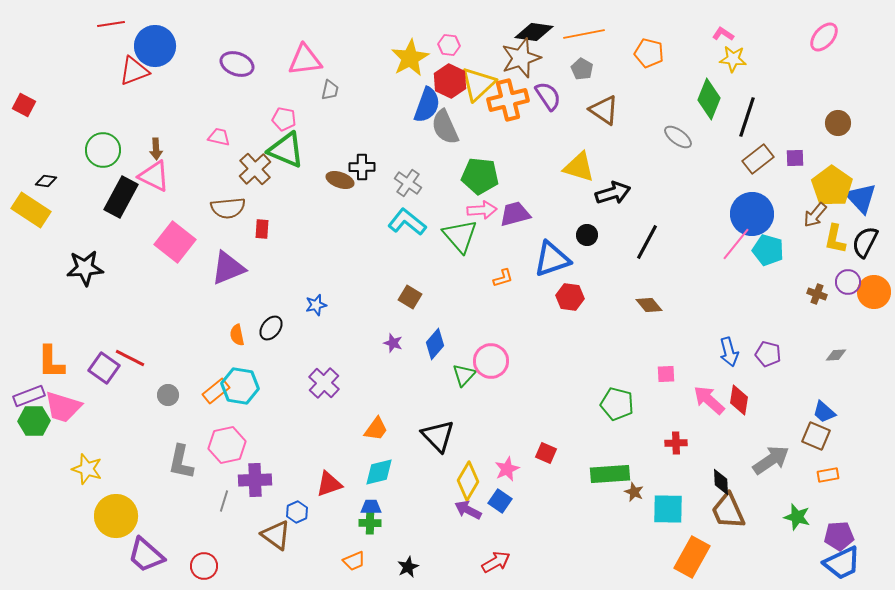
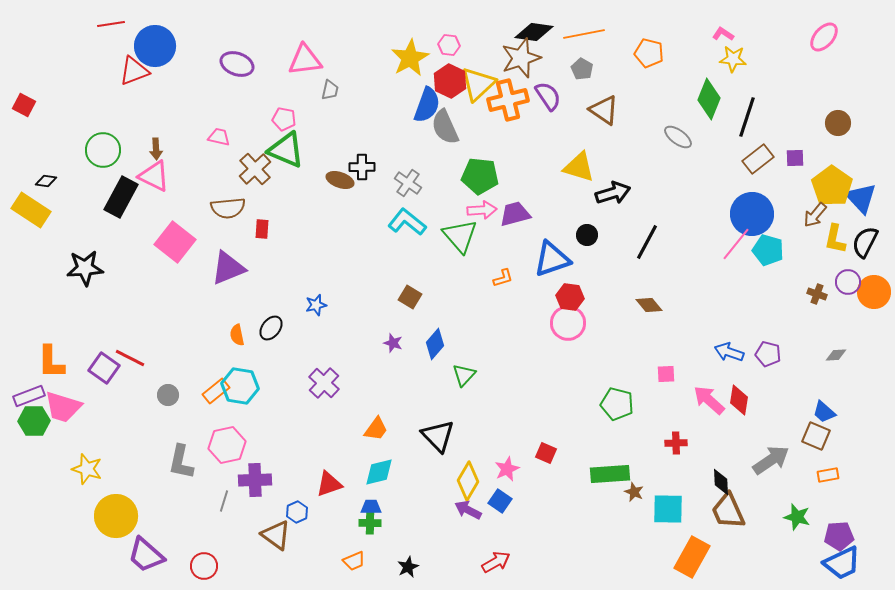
blue arrow at (729, 352): rotated 124 degrees clockwise
pink circle at (491, 361): moved 77 px right, 38 px up
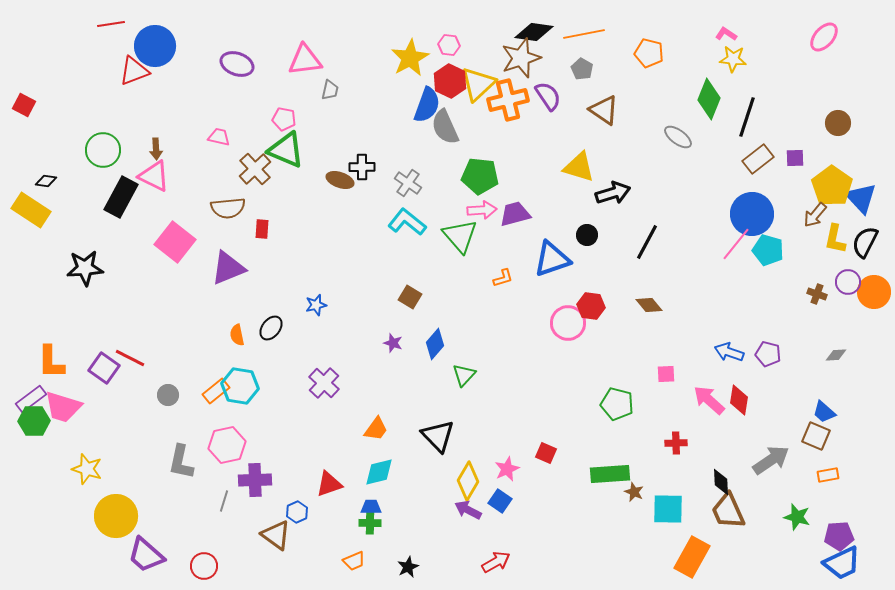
pink L-shape at (723, 34): moved 3 px right
red hexagon at (570, 297): moved 21 px right, 9 px down
purple rectangle at (29, 396): moved 2 px right, 3 px down; rotated 16 degrees counterclockwise
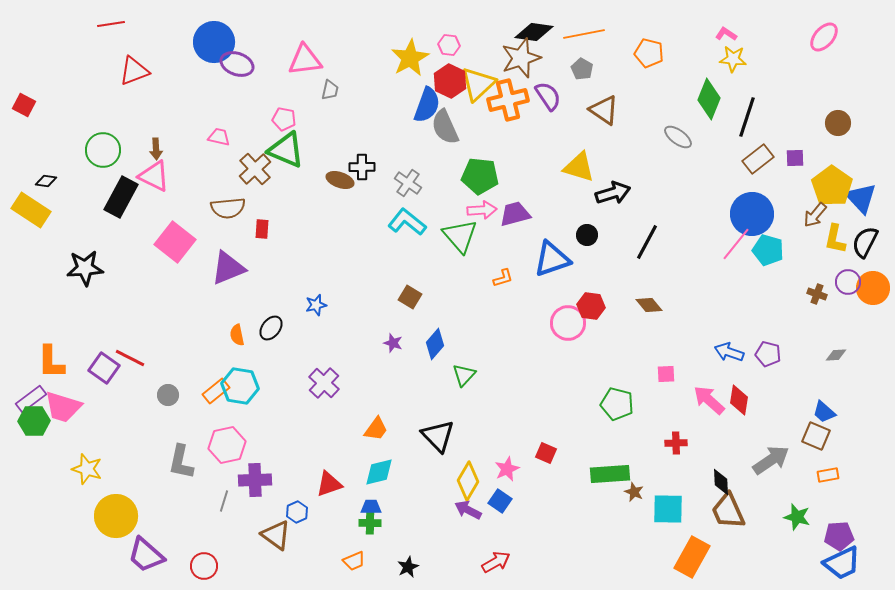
blue circle at (155, 46): moved 59 px right, 4 px up
orange circle at (874, 292): moved 1 px left, 4 px up
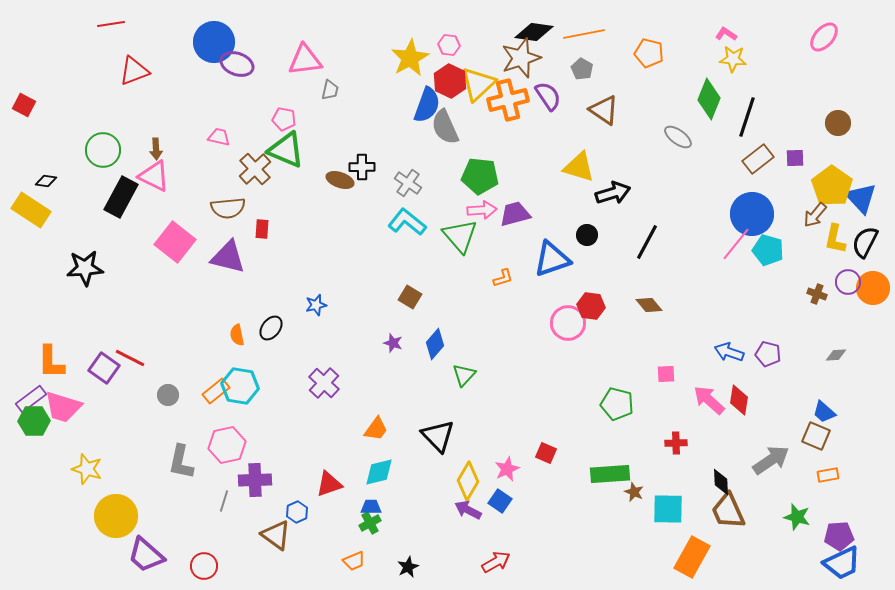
purple triangle at (228, 268): moved 11 px up; rotated 36 degrees clockwise
green cross at (370, 523): rotated 30 degrees counterclockwise
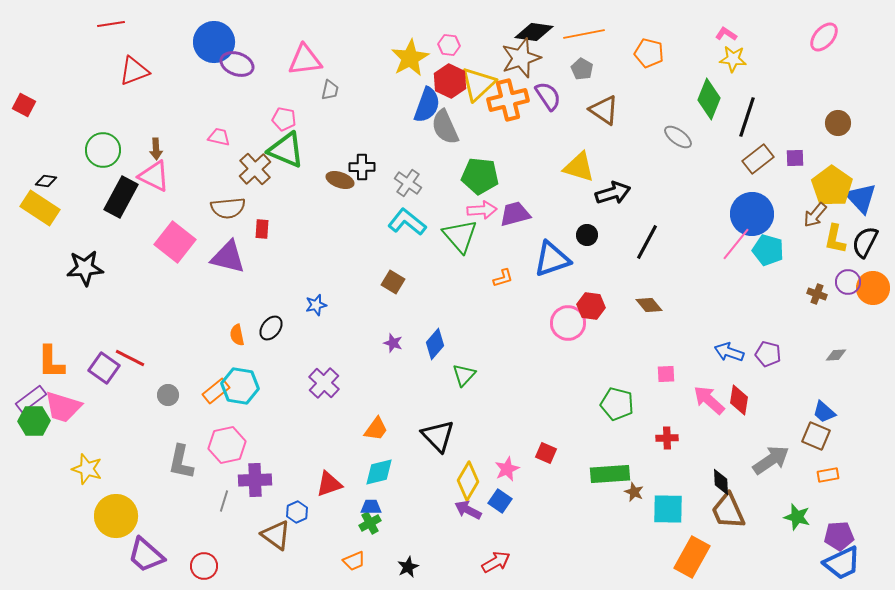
yellow rectangle at (31, 210): moved 9 px right, 2 px up
brown square at (410, 297): moved 17 px left, 15 px up
red cross at (676, 443): moved 9 px left, 5 px up
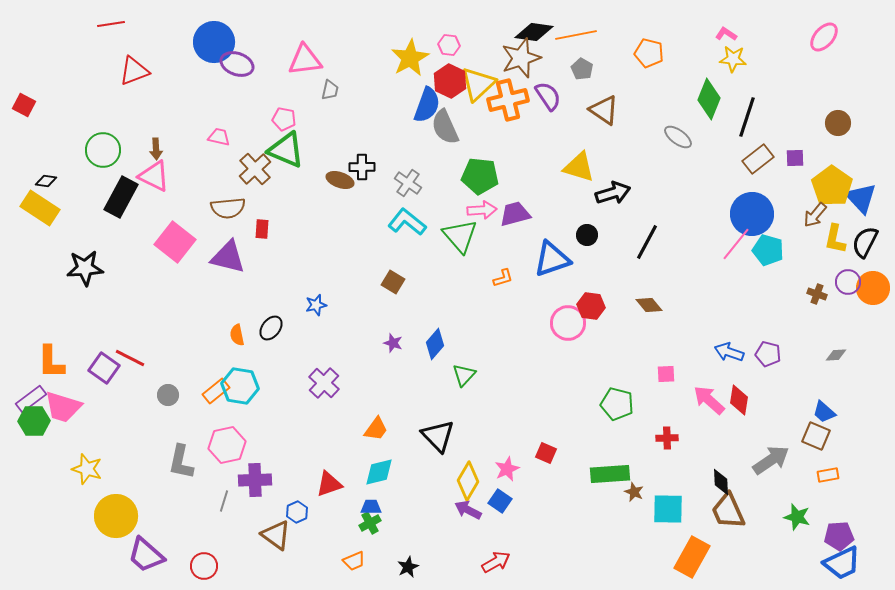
orange line at (584, 34): moved 8 px left, 1 px down
